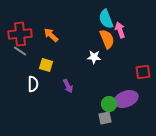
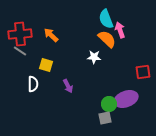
orange semicircle: rotated 24 degrees counterclockwise
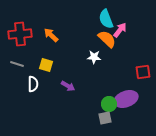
pink arrow: rotated 56 degrees clockwise
gray line: moved 3 px left, 13 px down; rotated 16 degrees counterclockwise
purple arrow: rotated 32 degrees counterclockwise
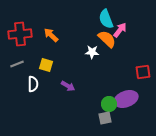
white star: moved 2 px left, 5 px up
gray line: rotated 40 degrees counterclockwise
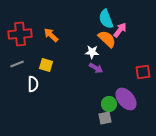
purple arrow: moved 28 px right, 18 px up
purple ellipse: rotated 70 degrees clockwise
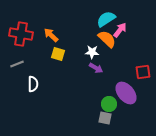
cyan semicircle: rotated 78 degrees clockwise
red cross: moved 1 px right; rotated 15 degrees clockwise
yellow square: moved 12 px right, 11 px up
purple ellipse: moved 6 px up
gray square: rotated 24 degrees clockwise
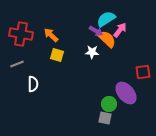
yellow square: moved 1 px left, 1 px down
purple arrow: moved 37 px up
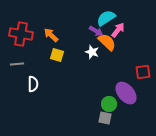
cyan semicircle: moved 1 px up
pink arrow: moved 2 px left
orange semicircle: moved 3 px down
white star: rotated 16 degrees clockwise
gray line: rotated 16 degrees clockwise
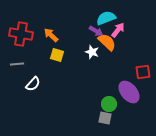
cyan semicircle: rotated 12 degrees clockwise
white semicircle: rotated 42 degrees clockwise
purple ellipse: moved 3 px right, 1 px up
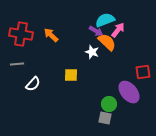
cyan semicircle: moved 1 px left, 2 px down
yellow square: moved 14 px right, 20 px down; rotated 16 degrees counterclockwise
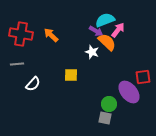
red square: moved 5 px down
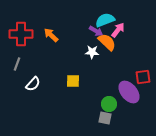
red cross: rotated 10 degrees counterclockwise
white star: rotated 16 degrees counterclockwise
gray line: rotated 64 degrees counterclockwise
yellow square: moved 2 px right, 6 px down
